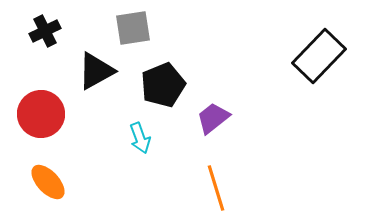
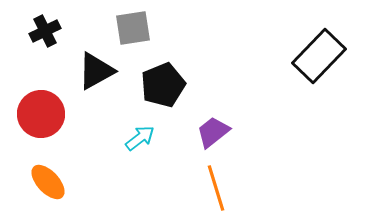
purple trapezoid: moved 14 px down
cyan arrow: rotated 108 degrees counterclockwise
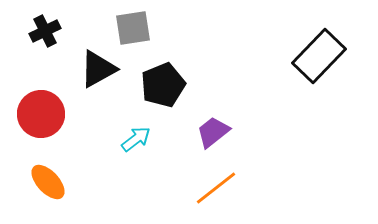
black triangle: moved 2 px right, 2 px up
cyan arrow: moved 4 px left, 1 px down
orange line: rotated 69 degrees clockwise
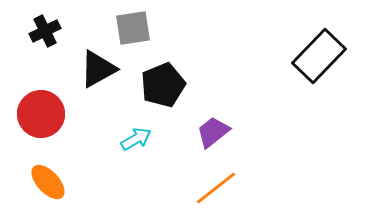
cyan arrow: rotated 8 degrees clockwise
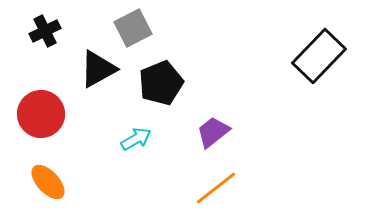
gray square: rotated 18 degrees counterclockwise
black pentagon: moved 2 px left, 2 px up
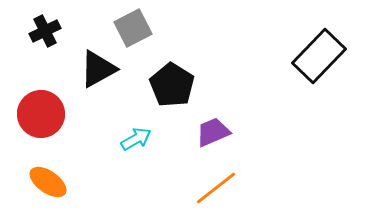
black pentagon: moved 11 px right, 2 px down; rotated 18 degrees counterclockwise
purple trapezoid: rotated 15 degrees clockwise
orange ellipse: rotated 12 degrees counterclockwise
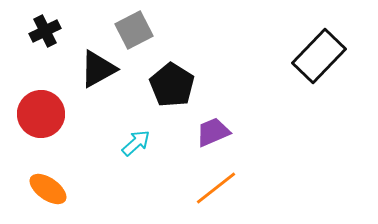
gray square: moved 1 px right, 2 px down
cyan arrow: moved 4 px down; rotated 12 degrees counterclockwise
orange ellipse: moved 7 px down
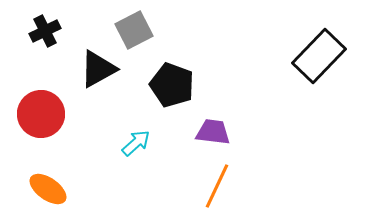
black pentagon: rotated 12 degrees counterclockwise
purple trapezoid: rotated 30 degrees clockwise
orange line: moved 1 px right, 2 px up; rotated 27 degrees counterclockwise
